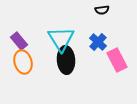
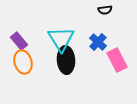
black semicircle: moved 3 px right
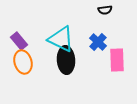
cyan triangle: rotated 32 degrees counterclockwise
pink rectangle: rotated 25 degrees clockwise
